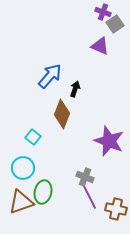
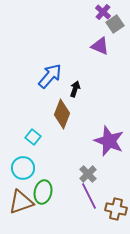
purple cross: rotated 21 degrees clockwise
gray cross: moved 3 px right, 3 px up; rotated 24 degrees clockwise
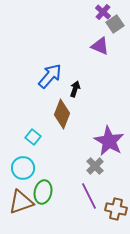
purple star: rotated 8 degrees clockwise
gray cross: moved 7 px right, 8 px up
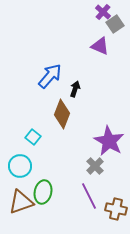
cyan circle: moved 3 px left, 2 px up
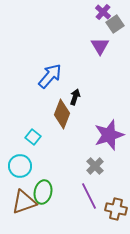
purple triangle: rotated 36 degrees clockwise
black arrow: moved 8 px down
purple star: moved 6 px up; rotated 24 degrees clockwise
brown triangle: moved 3 px right
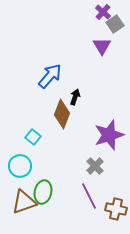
purple triangle: moved 2 px right
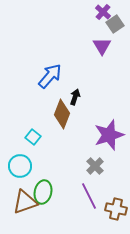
brown triangle: moved 1 px right
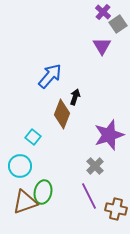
gray square: moved 3 px right
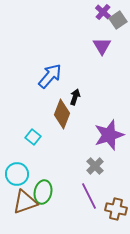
gray square: moved 4 px up
cyan circle: moved 3 px left, 8 px down
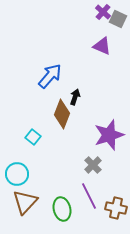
gray square: moved 1 px up; rotated 30 degrees counterclockwise
purple triangle: rotated 36 degrees counterclockwise
gray cross: moved 2 px left, 1 px up
green ellipse: moved 19 px right, 17 px down; rotated 25 degrees counterclockwise
brown triangle: rotated 28 degrees counterclockwise
brown cross: moved 1 px up
